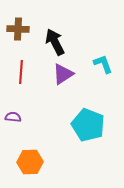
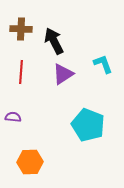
brown cross: moved 3 px right
black arrow: moved 1 px left, 1 px up
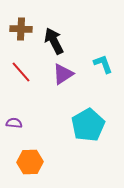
red line: rotated 45 degrees counterclockwise
purple semicircle: moved 1 px right, 6 px down
cyan pentagon: rotated 20 degrees clockwise
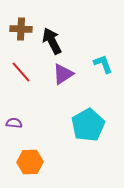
black arrow: moved 2 px left
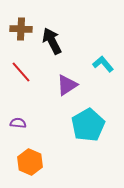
cyan L-shape: rotated 20 degrees counterclockwise
purple triangle: moved 4 px right, 11 px down
purple semicircle: moved 4 px right
orange hexagon: rotated 25 degrees clockwise
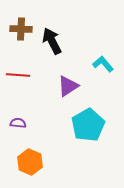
red line: moved 3 px left, 3 px down; rotated 45 degrees counterclockwise
purple triangle: moved 1 px right, 1 px down
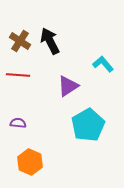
brown cross: moved 1 px left, 12 px down; rotated 30 degrees clockwise
black arrow: moved 2 px left
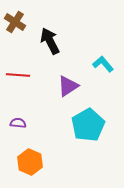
brown cross: moved 5 px left, 19 px up
